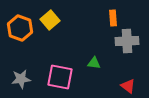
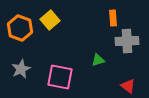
green triangle: moved 4 px right, 3 px up; rotated 24 degrees counterclockwise
gray star: moved 10 px up; rotated 18 degrees counterclockwise
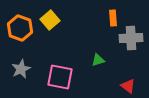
gray cross: moved 4 px right, 3 px up
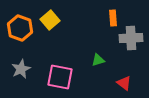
red triangle: moved 4 px left, 3 px up
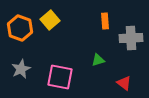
orange rectangle: moved 8 px left, 3 px down
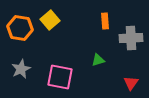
orange hexagon: rotated 10 degrees counterclockwise
red triangle: moved 7 px right; rotated 28 degrees clockwise
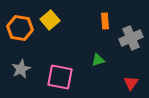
gray cross: rotated 20 degrees counterclockwise
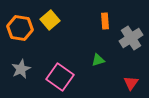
gray cross: rotated 10 degrees counterclockwise
pink square: rotated 24 degrees clockwise
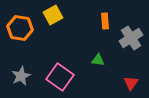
yellow square: moved 3 px right, 5 px up; rotated 12 degrees clockwise
green triangle: rotated 24 degrees clockwise
gray star: moved 7 px down
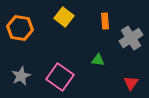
yellow square: moved 11 px right, 2 px down; rotated 24 degrees counterclockwise
